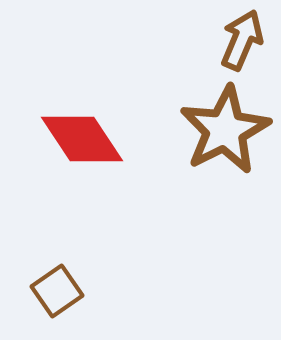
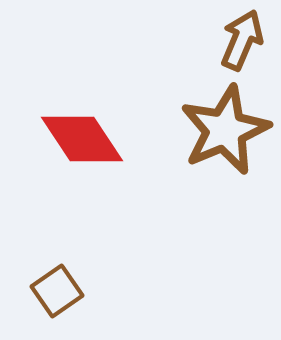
brown star: rotated 4 degrees clockwise
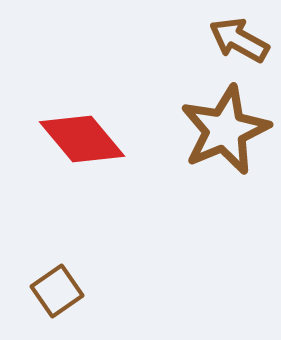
brown arrow: moved 3 px left; rotated 84 degrees counterclockwise
red diamond: rotated 6 degrees counterclockwise
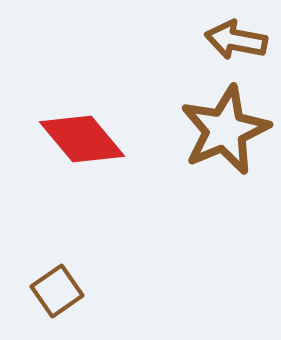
brown arrow: moved 3 px left; rotated 18 degrees counterclockwise
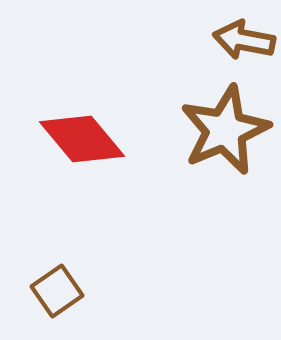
brown arrow: moved 8 px right
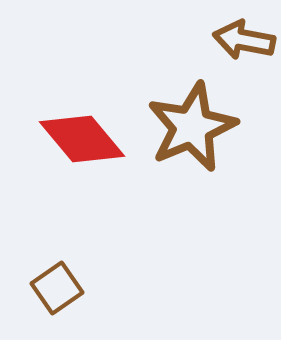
brown star: moved 33 px left, 3 px up
brown square: moved 3 px up
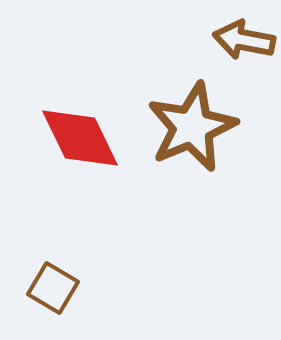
red diamond: moved 2 px left, 1 px up; rotated 14 degrees clockwise
brown square: moved 4 px left; rotated 24 degrees counterclockwise
